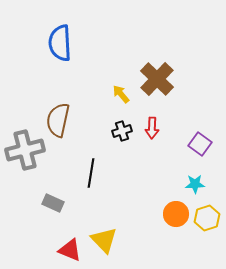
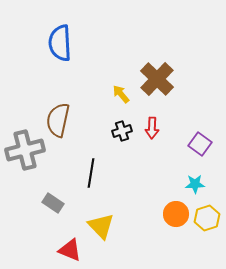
gray rectangle: rotated 10 degrees clockwise
yellow triangle: moved 3 px left, 14 px up
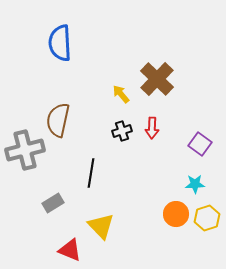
gray rectangle: rotated 65 degrees counterclockwise
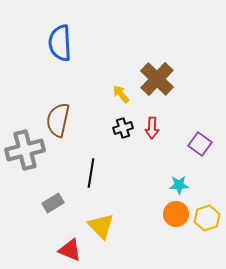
black cross: moved 1 px right, 3 px up
cyan star: moved 16 px left, 1 px down
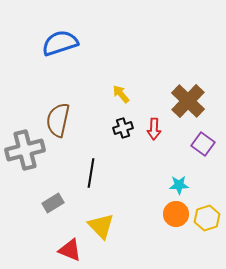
blue semicircle: rotated 75 degrees clockwise
brown cross: moved 31 px right, 22 px down
red arrow: moved 2 px right, 1 px down
purple square: moved 3 px right
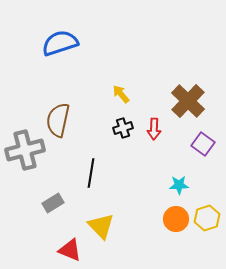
orange circle: moved 5 px down
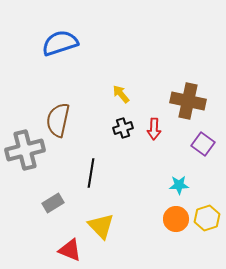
brown cross: rotated 32 degrees counterclockwise
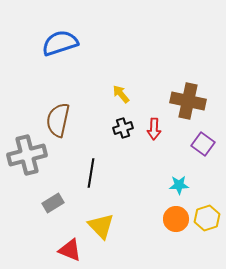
gray cross: moved 2 px right, 5 px down
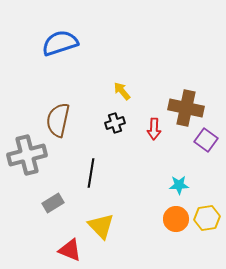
yellow arrow: moved 1 px right, 3 px up
brown cross: moved 2 px left, 7 px down
black cross: moved 8 px left, 5 px up
purple square: moved 3 px right, 4 px up
yellow hexagon: rotated 10 degrees clockwise
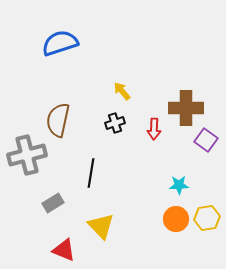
brown cross: rotated 12 degrees counterclockwise
red triangle: moved 6 px left
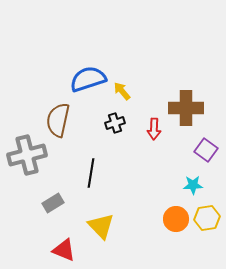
blue semicircle: moved 28 px right, 36 px down
purple square: moved 10 px down
cyan star: moved 14 px right
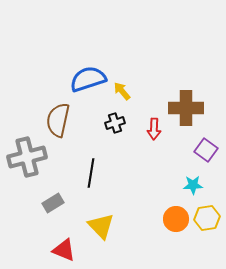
gray cross: moved 2 px down
